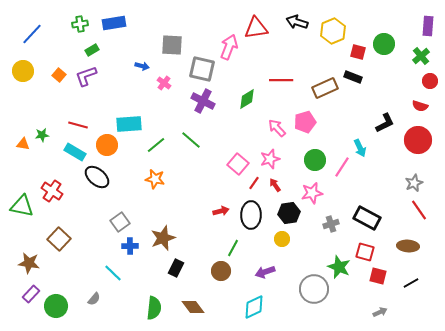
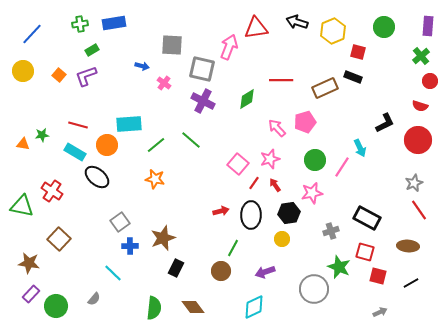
green circle at (384, 44): moved 17 px up
gray cross at (331, 224): moved 7 px down
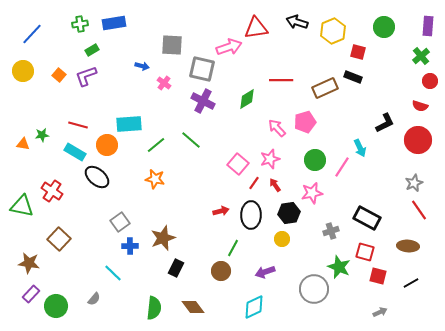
pink arrow at (229, 47): rotated 50 degrees clockwise
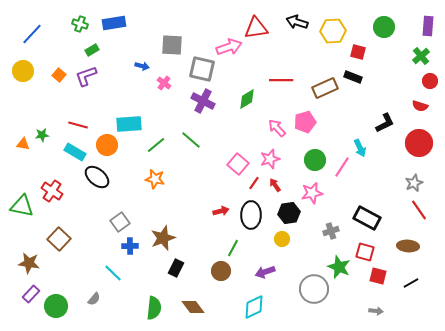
green cross at (80, 24): rotated 28 degrees clockwise
yellow hexagon at (333, 31): rotated 20 degrees clockwise
red circle at (418, 140): moved 1 px right, 3 px down
gray arrow at (380, 312): moved 4 px left, 1 px up; rotated 32 degrees clockwise
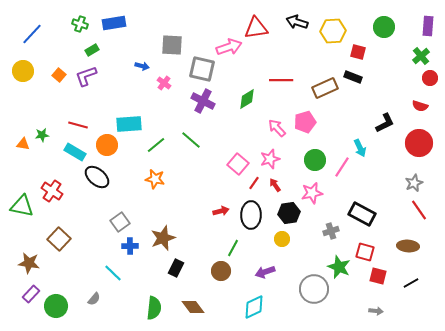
red circle at (430, 81): moved 3 px up
black rectangle at (367, 218): moved 5 px left, 4 px up
